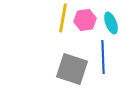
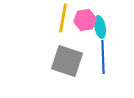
cyan ellipse: moved 11 px left, 4 px down; rotated 10 degrees clockwise
gray square: moved 5 px left, 8 px up
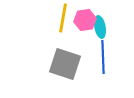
gray square: moved 2 px left, 3 px down
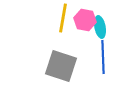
pink hexagon: rotated 20 degrees clockwise
gray square: moved 4 px left, 2 px down
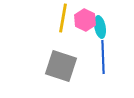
pink hexagon: rotated 15 degrees clockwise
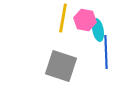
pink hexagon: rotated 15 degrees counterclockwise
cyan ellipse: moved 2 px left, 3 px down
blue line: moved 3 px right, 5 px up
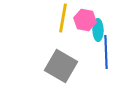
cyan ellipse: rotated 10 degrees clockwise
gray square: rotated 12 degrees clockwise
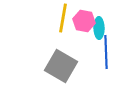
pink hexagon: moved 1 px left, 1 px down
cyan ellipse: moved 1 px right, 2 px up
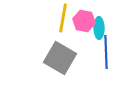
gray square: moved 1 px left, 8 px up
